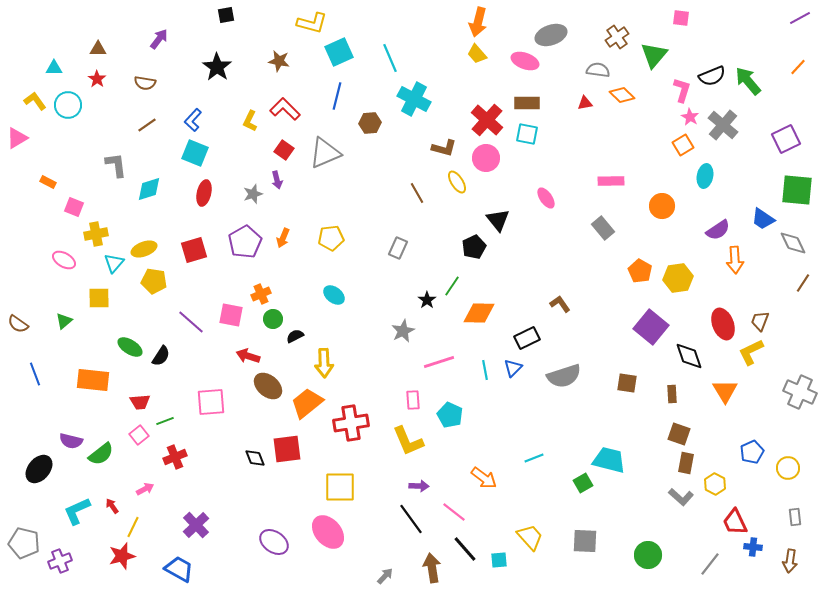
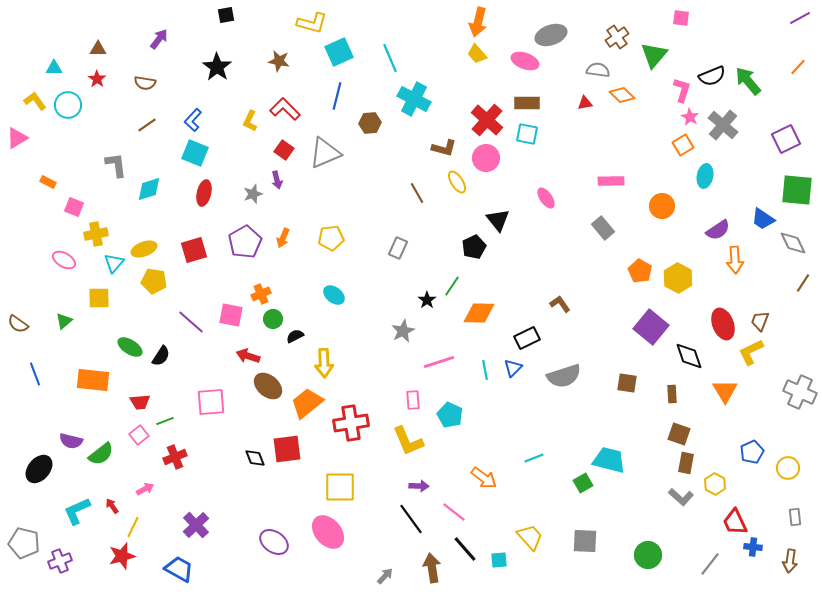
yellow hexagon at (678, 278): rotated 24 degrees counterclockwise
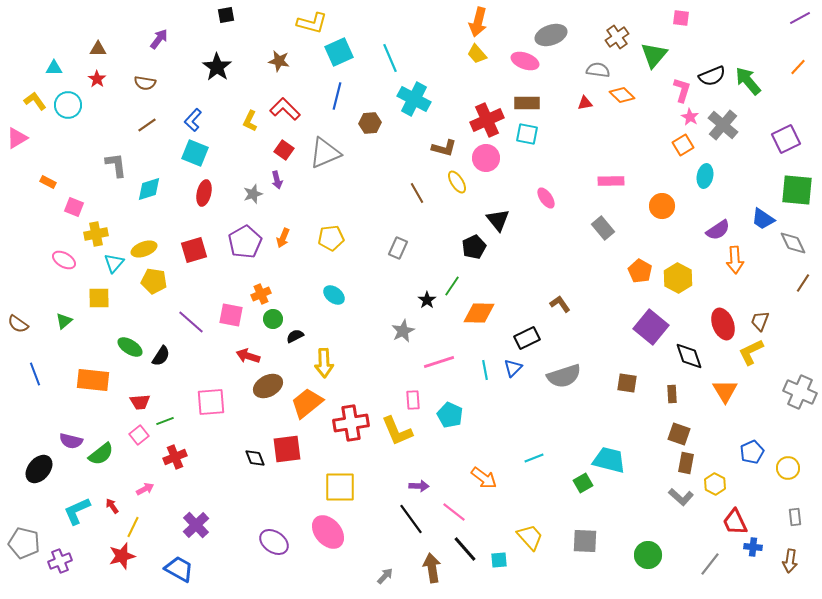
red cross at (487, 120): rotated 24 degrees clockwise
brown ellipse at (268, 386): rotated 68 degrees counterclockwise
yellow L-shape at (408, 441): moved 11 px left, 10 px up
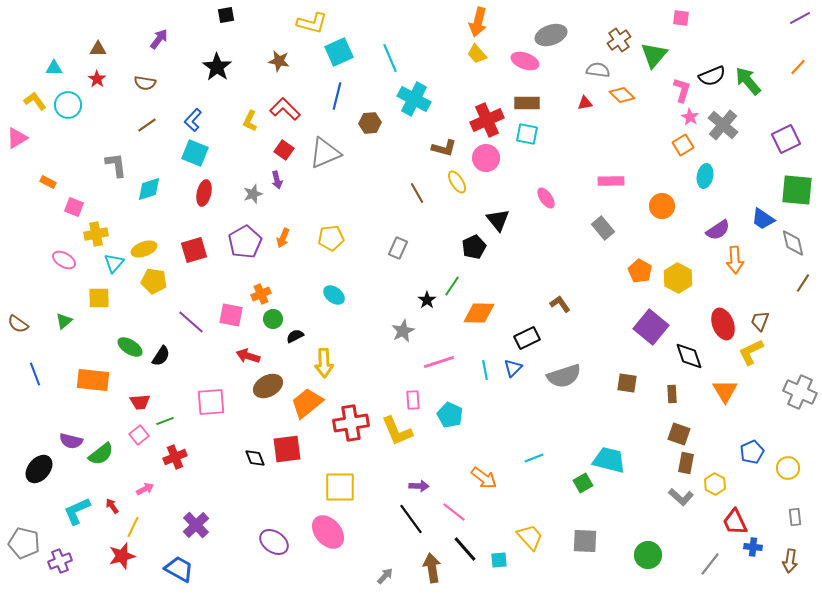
brown cross at (617, 37): moved 2 px right, 3 px down
gray diamond at (793, 243): rotated 12 degrees clockwise
